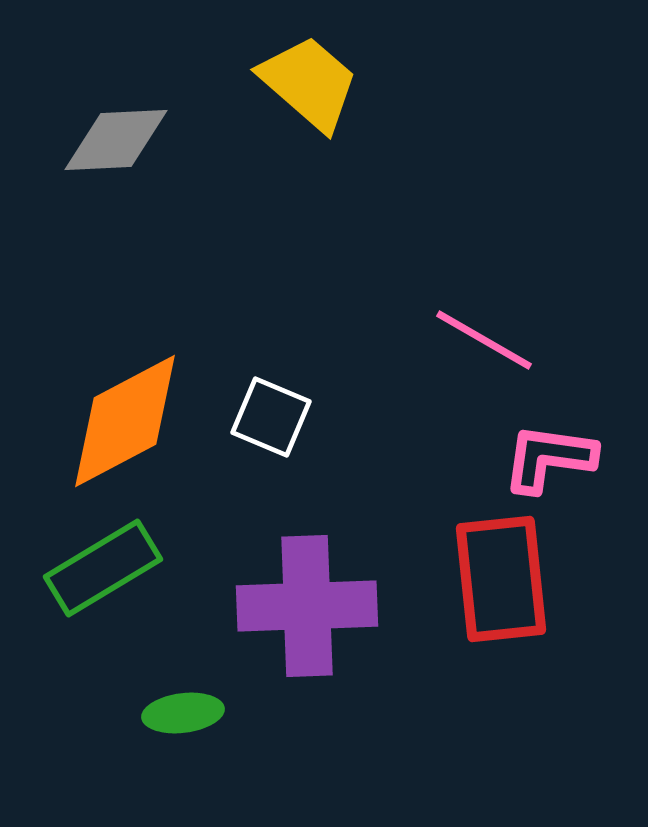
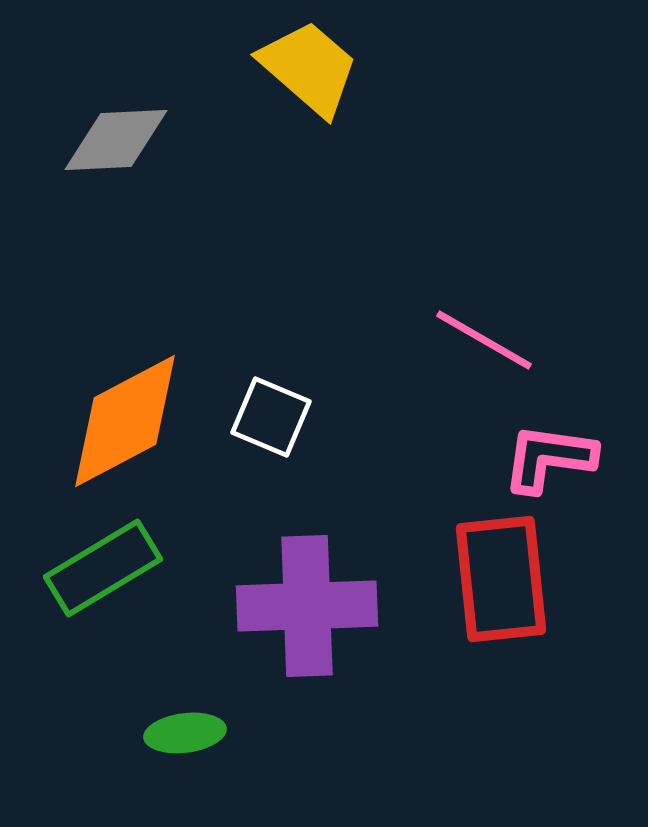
yellow trapezoid: moved 15 px up
green ellipse: moved 2 px right, 20 px down
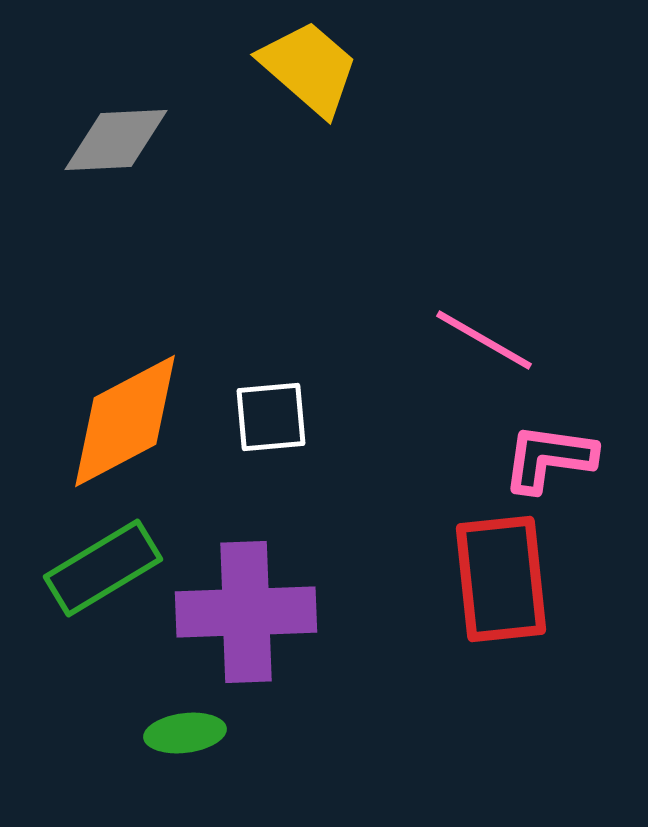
white square: rotated 28 degrees counterclockwise
purple cross: moved 61 px left, 6 px down
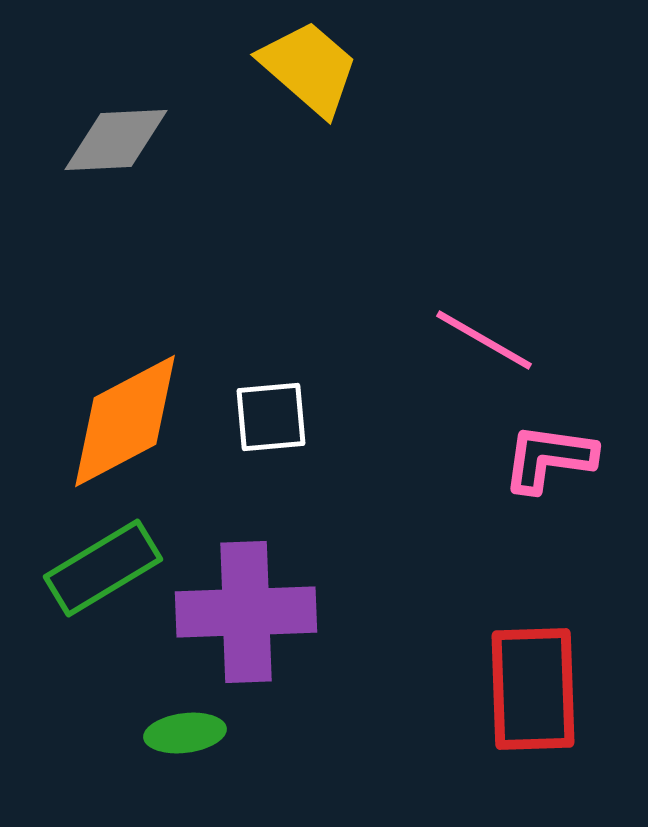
red rectangle: moved 32 px right, 110 px down; rotated 4 degrees clockwise
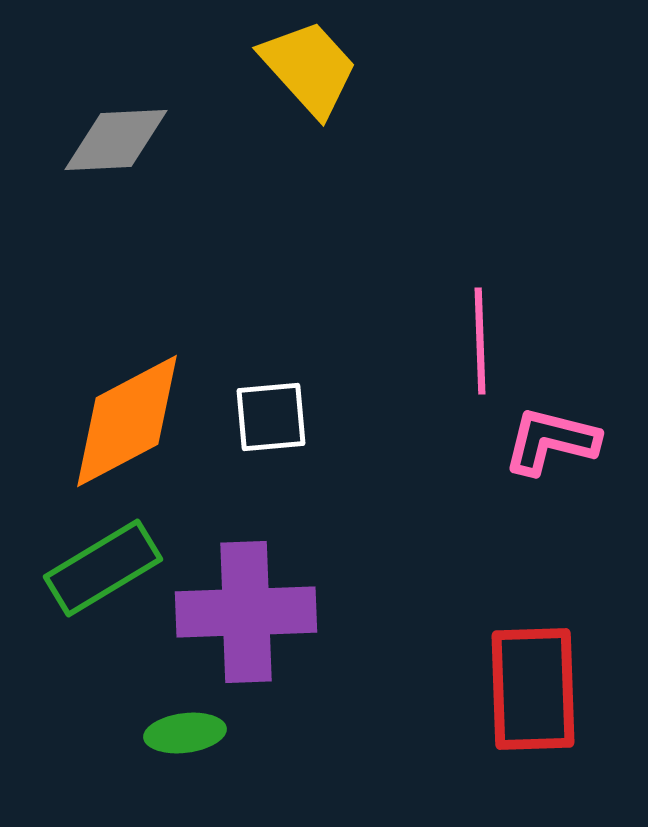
yellow trapezoid: rotated 7 degrees clockwise
pink line: moved 4 px left, 1 px down; rotated 58 degrees clockwise
orange diamond: moved 2 px right
pink L-shape: moved 2 px right, 17 px up; rotated 6 degrees clockwise
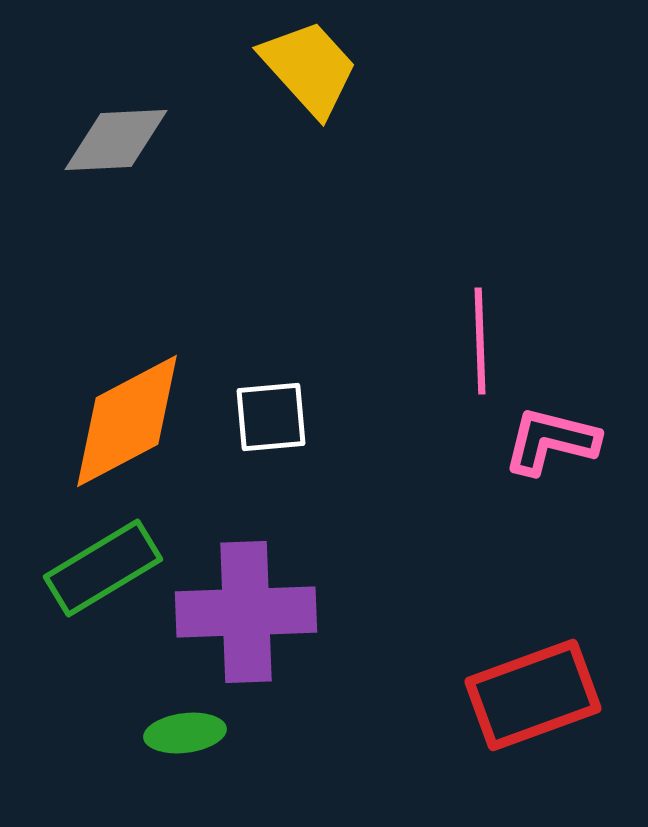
red rectangle: moved 6 px down; rotated 72 degrees clockwise
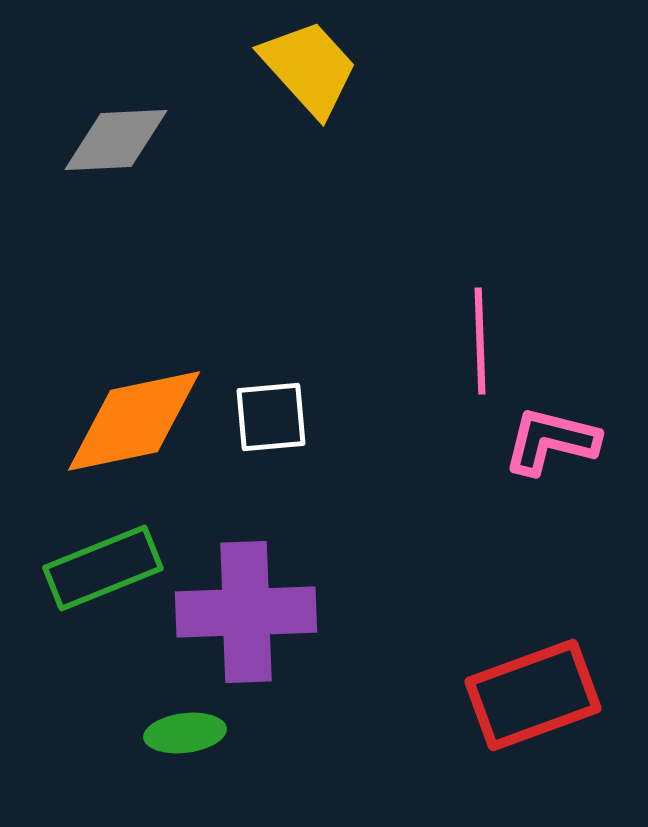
orange diamond: moved 7 px right; rotated 16 degrees clockwise
green rectangle: rotated 9 degrees clockwise
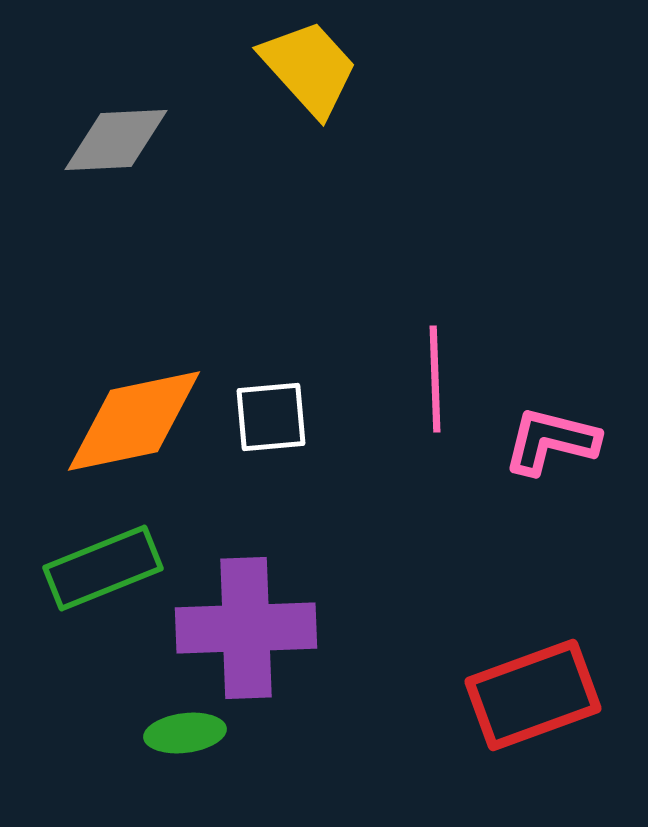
pink line: moved 45 px left, 38 px down
purple cross: moved 16 px down
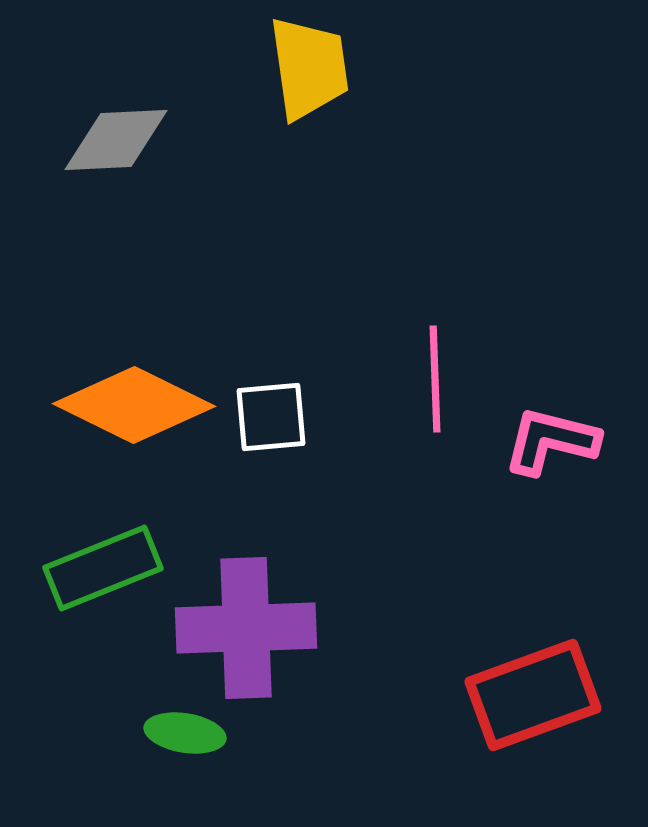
yellow trapezoid: rotated 34 degrees clockwise
orange diamond: moved 16 px up; rotated 38 degrees clockwise
green ellipse: rotated 16 degrees clockwise
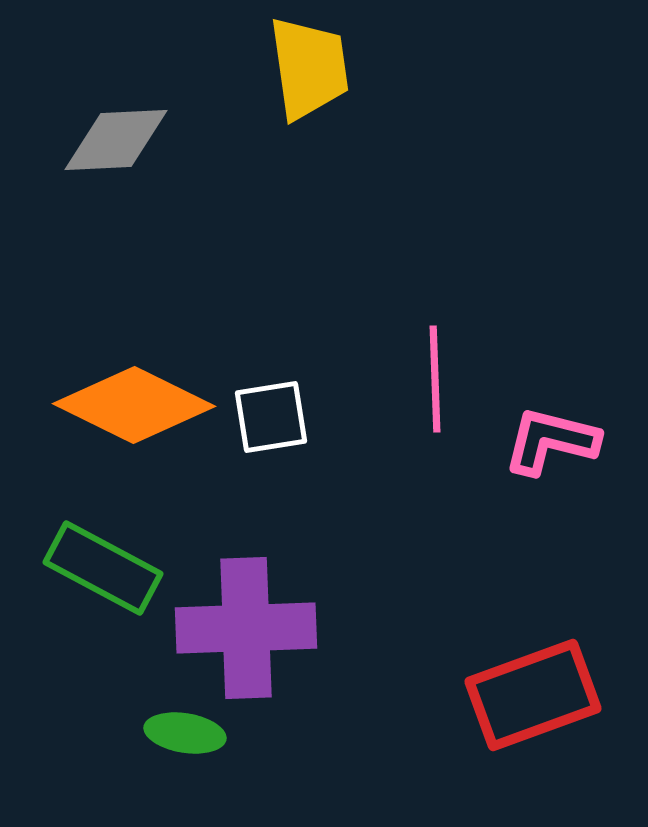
white square: rotated 4 degrees counterclockwise
green rectangle: rotated 50 degrees clockwise
